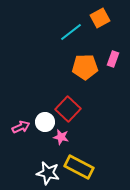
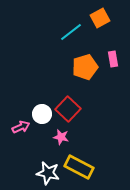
pink rectangle: rotated 28 degrees counterclockwise
orange pentagon: rotated 15 degrees counterclockwise
white circle: moved 3 px left, 8 px up
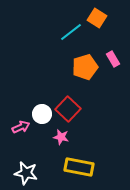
orange square: moved 3 px left; rotated 30 degrees counterclockwise
pink rectangle: rotated 21 degrees counterclockwise
yellow rectangle: rotated 16 degrees counterclockwise
white star: moved 22 px left
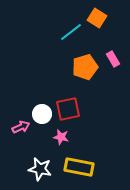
red square: rotated 35 degrees clockwise
white star: moved 14 px right, 4 px up
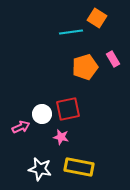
cyan line: rotated 30 degrees clockwise
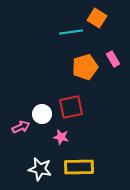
red square: moved 3 px right, 2 px up
yellow rectangle: rotated 12 degrees counterclockwise
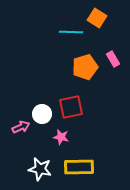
cyan line: rotated 10 degrees clockwise
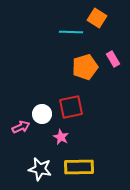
pink star: rotated 14 degrees clockwise
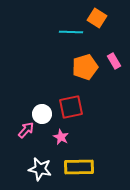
pink rectangle: moved 1 px right, 2 px down
pink arrow: moved 5 px right, 3 px down; rotated 24 degrees counterclockwise
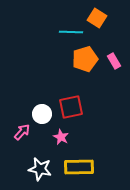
orange pentagon: moved 8 px up
pink arrow: moved 4 px left, 2 px down
